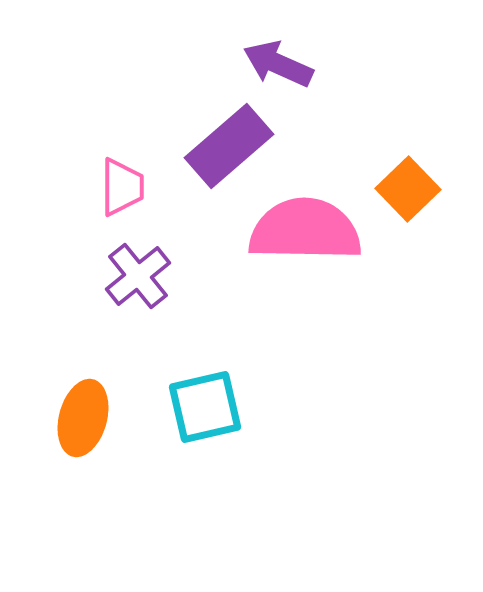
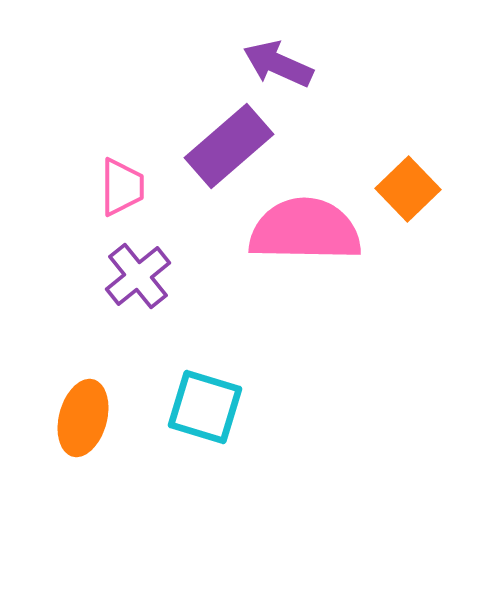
cyan square: rotated 30 degrees clockwise
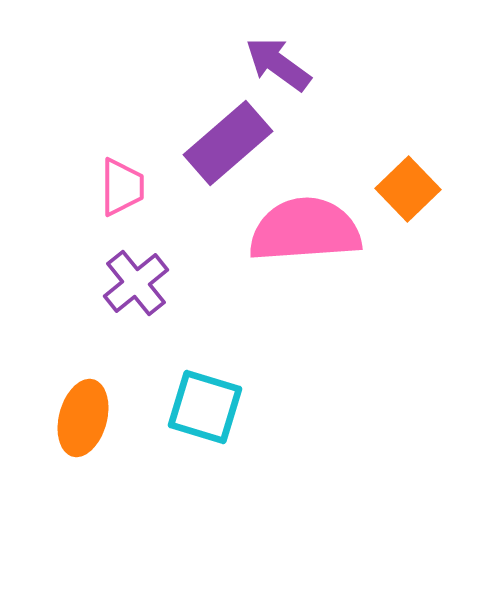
purple arrow: rotated 12 degrees clockwise
purple rectangle: moved 1 px left, 3 px up
pink semicircle: rotated 5 degrees counterclockwise
purple cross: moved 2 px left, 7 px down
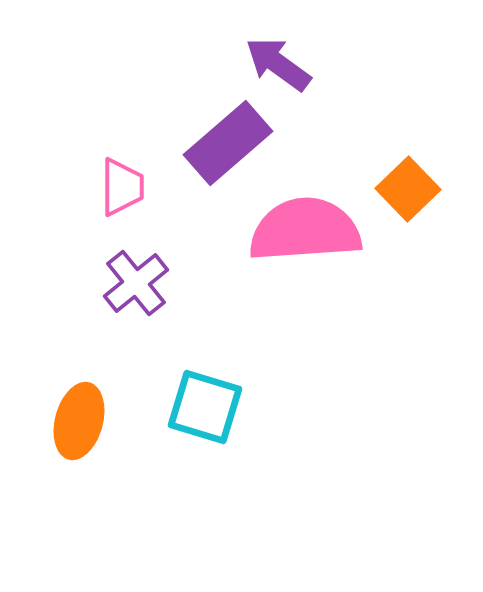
orange ellipse: moved 4 px left, 3 px down
